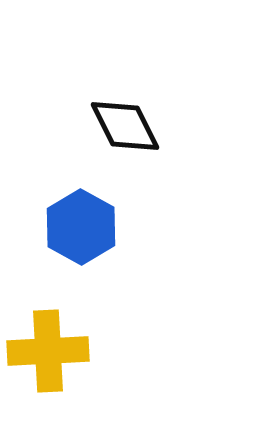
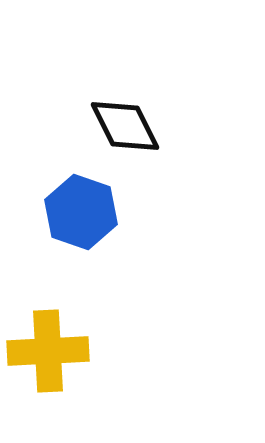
blue hexagon: moved 15 px up; rotated 10 degrees counterclockwise
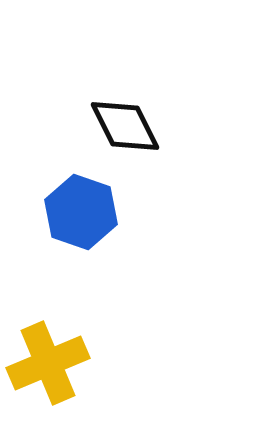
yellow cross: moved 12 px down; rotated 20 degrees counterclockwise
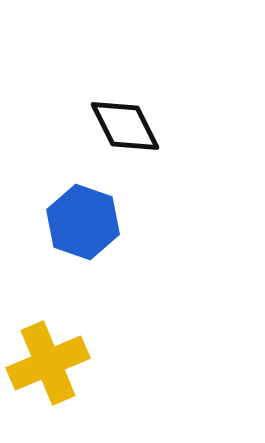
blue hexagon: moved 2 px right, 10 px down
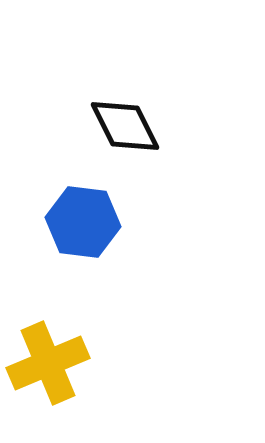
blue hexagon: rotated 12 degrees counterclockwise
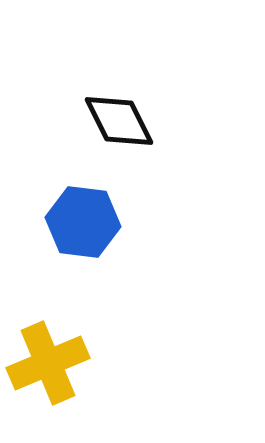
black diamond: moved 6 px left, 5 px up
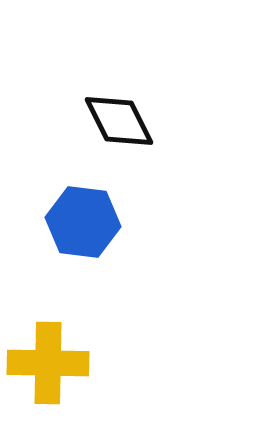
yellow cross: rotated 24 degrees clockwise
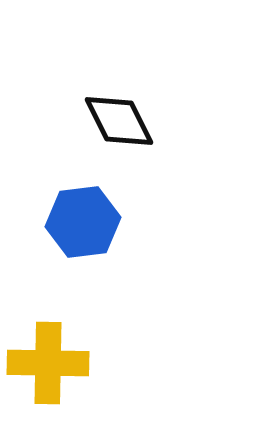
blue hexagon: rotated 14 degrees counterclockwise
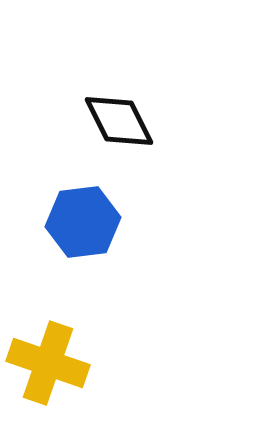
yellow cross: rotated 18 degrees clockwise
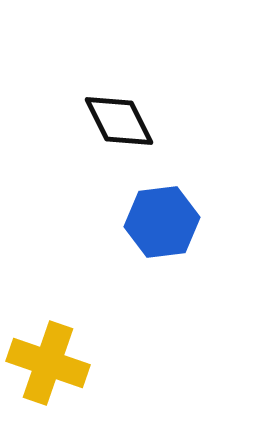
blue hexagon: moved 79 px right
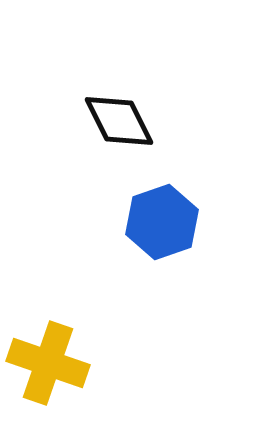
blue hexagon: rotated 12 degrees counterclockwise
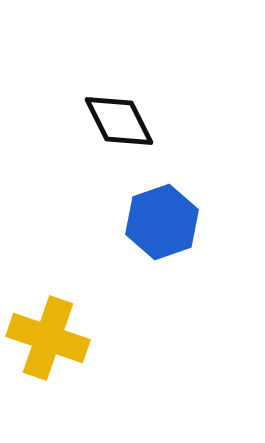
yellow cross: moved 25 px up
